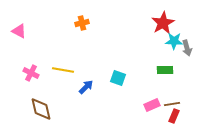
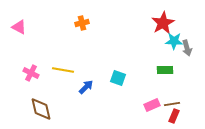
pink triangle: moved 4 px up
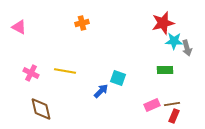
red star: rotated 15 degrees clockwise
yellow line: moved 2 px right, 1 px down
blue arrow: moved 15 px right, 4 px down
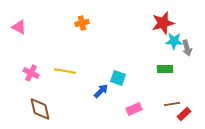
green rectangle: moved 1 px up
pink rectangle: moved 18 px left, 4 px down
brown diamond: moved 1 px left
red rectangle: moved 10 px right, 2 px up; rotated 24 degrees clockwise
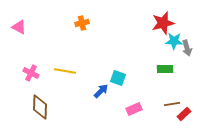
brown diamond: moved 2 px up; rotated 15 degrees clockwise
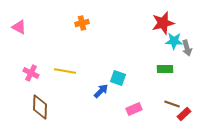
brown line: rotated 28 degrees clockwise
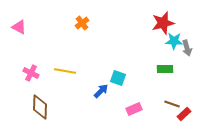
orange cross: rotated 24 degrees counterclockwise
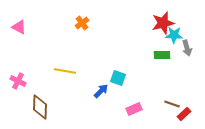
cyan star: moved 6 px up
green rectangle: moved 3 px left, 14 px up
pink cross: moved 13 px left, 8 px down
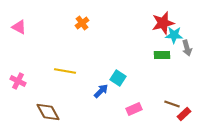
cyan square: rotated 14 degrees clockwise
brown diamond: moved 8 px right, 5 px down; rotated 30 degrees counterclockwise
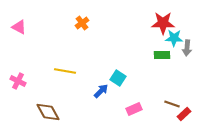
red star: rotated 15 degrees clockwise
cyan star: moved 3 px down
gray arrow: rotated 21 degrees clockwise
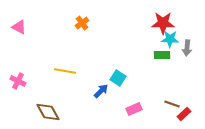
cyan star: moved 4 px left, 1 px down
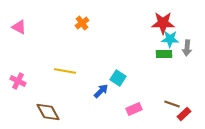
green rectangle: moved 2 px right, 1 px up
